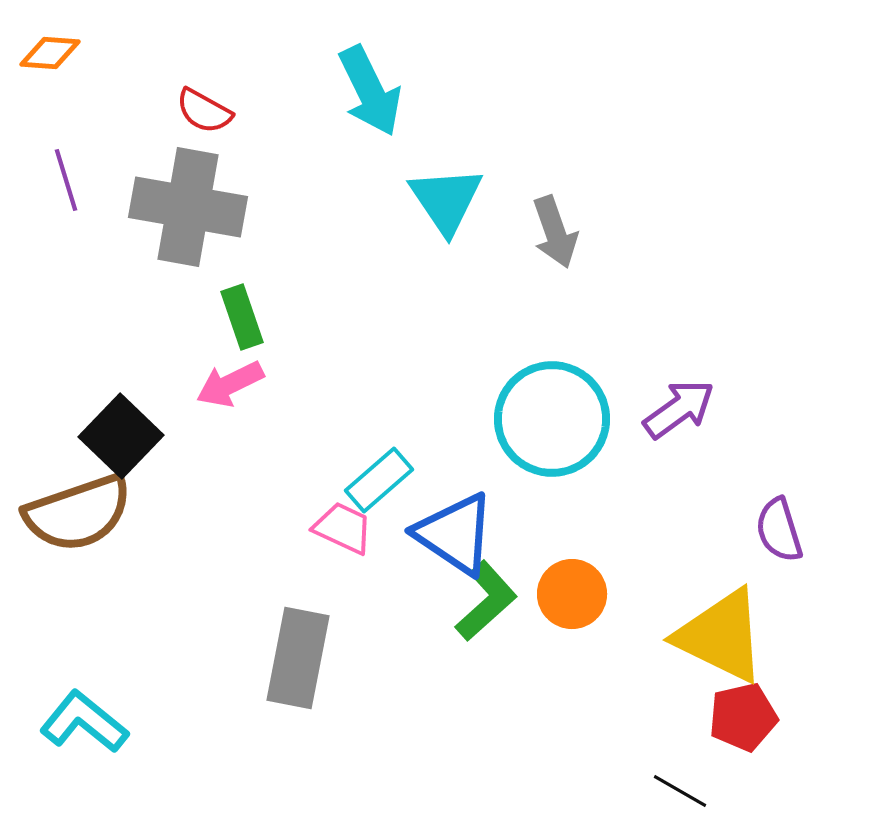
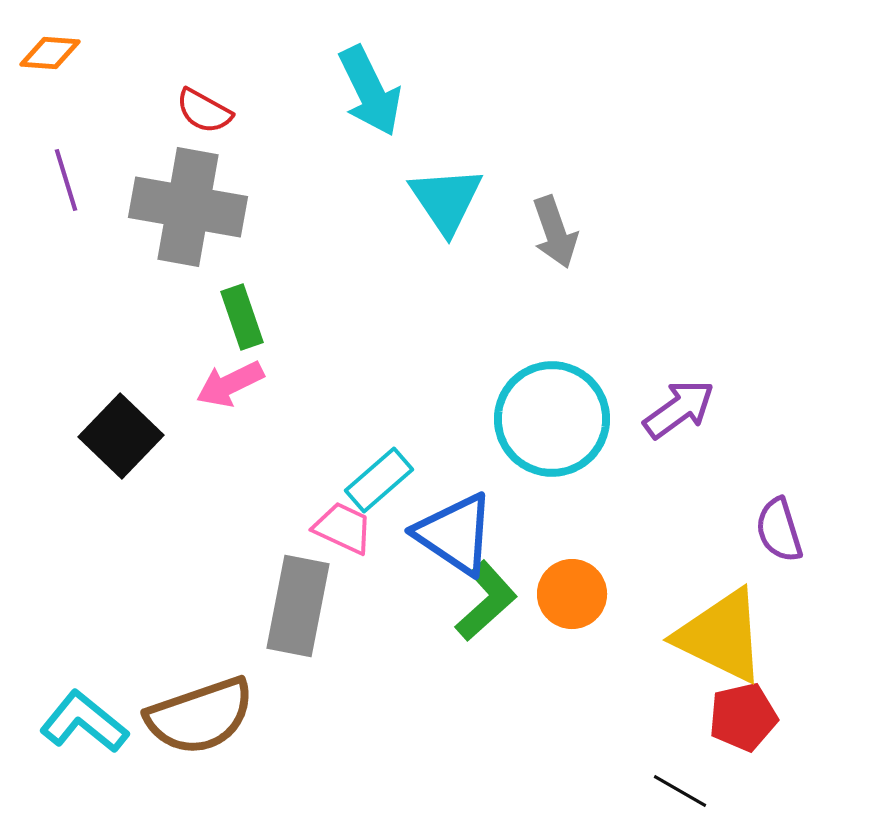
brown semicircle: moved 122 px right, 203 px down
gray rectangle: moved 52 px up
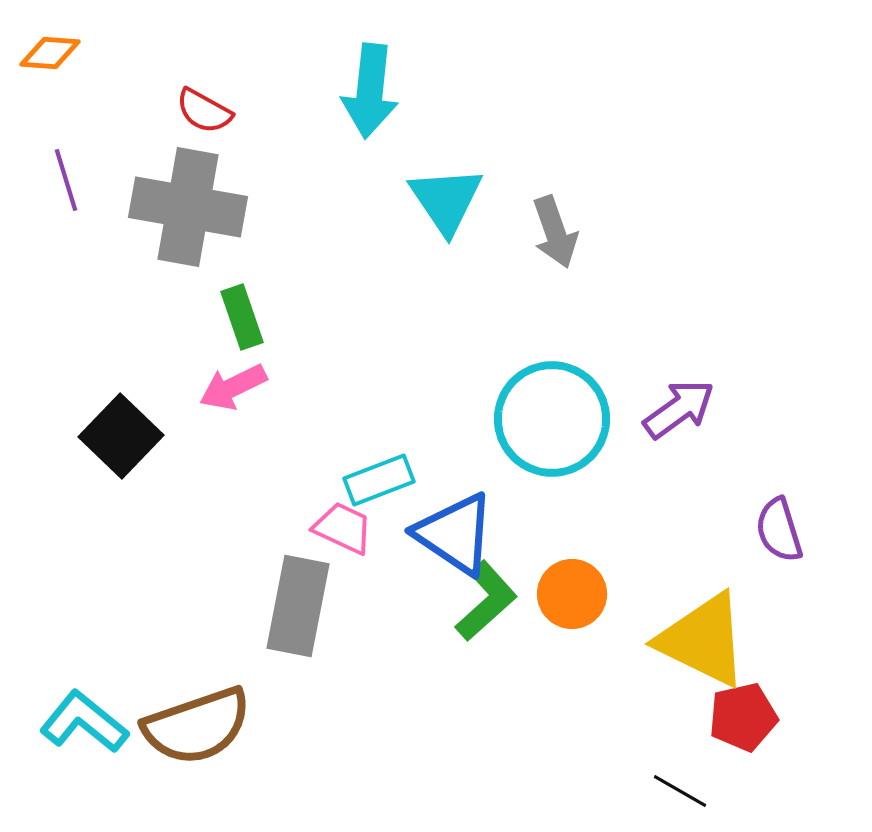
cyan arrow: rotated 32 degrees clockwise
pink arrow: moved 3 px right, 3 px down
cyan rectangle: rotated 20 degrees clockwise
yellow triangle: moved 18 px left, 4 px down
brown semicircle: moved 3 px left, 10 px down
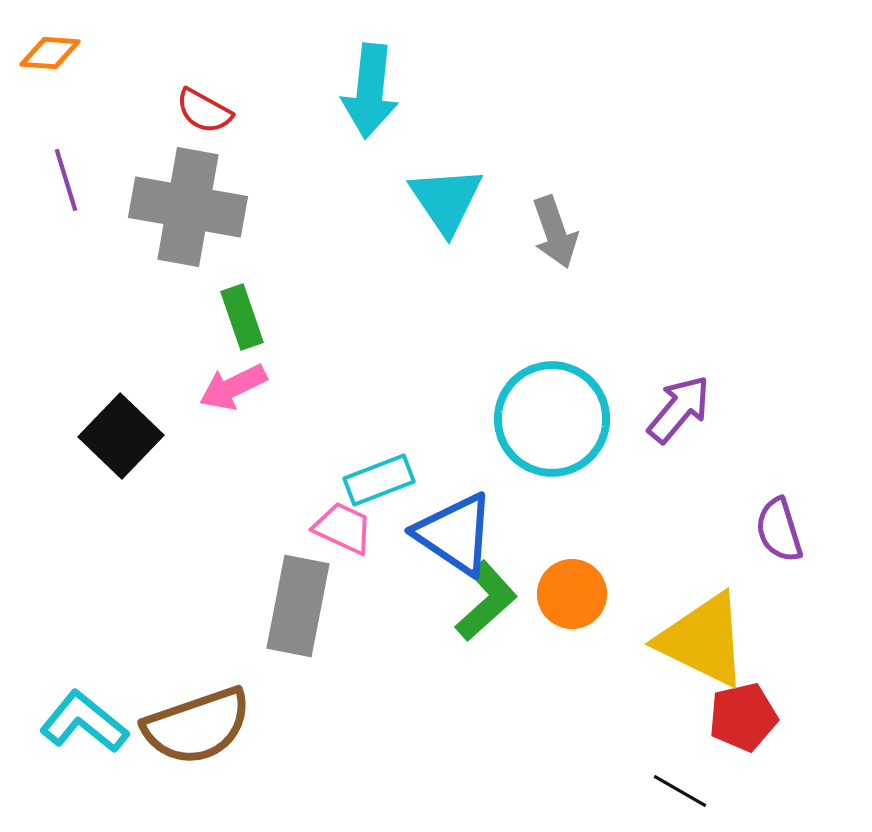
purple arrow: rotated 14 degrees counterclockwise
